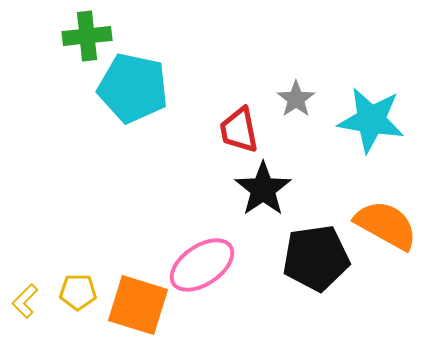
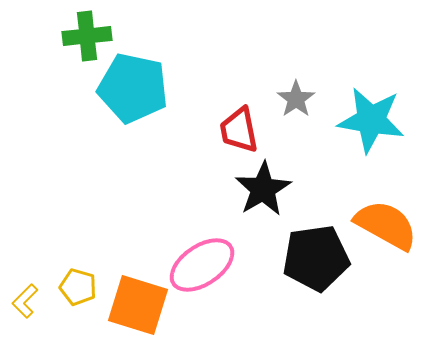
black star: rotated 4 degrees clockwise
yellow pentagon: moved 5 px up; rotated 15 degrees clockwise
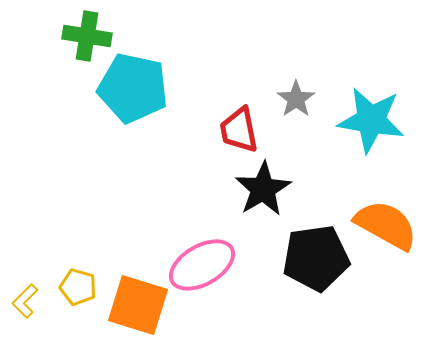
green cross: rotated 15 degrees clockwise
pink ellipse: rotated 4 degrees clockwise
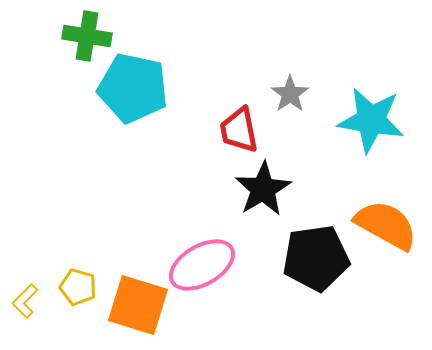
gray star: moved 6 px left, 5 px up
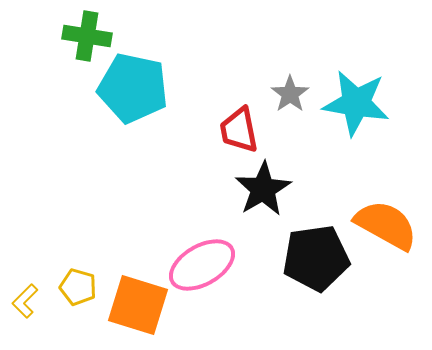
cyan star: moved 15 px left, 17 px up
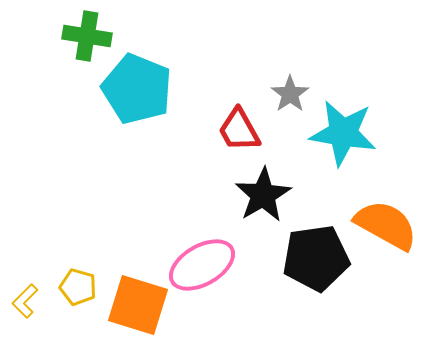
cyan pentagon: moved 4 px right, 1 px down; rotated 10 degrees clockwise
cyan star: moved 13 px left, 30 px down
red trapezoid: rotated 18 degrees counterclockwise
black star: moved 6 px down
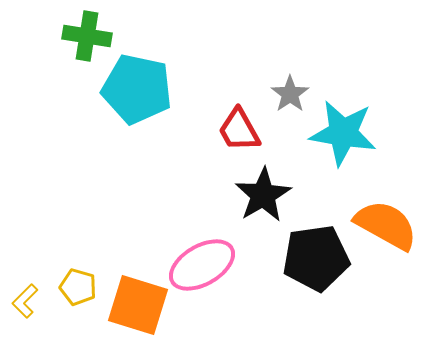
cyan pentagon: rotated 10 degrees counterclockwise
